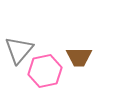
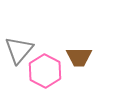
pink hexagon: rotated 20 degrees counterclockwise
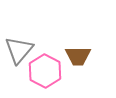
brown trapezoid: moved 1 px left, 1 px up
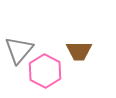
brown trapezoid: moved 1 px right, 5 px up
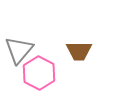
pink hexagon: moved 6 px left, 2 px down
